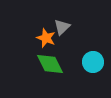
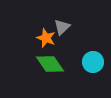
green diamond: rotated 8 degrees counterclockwise
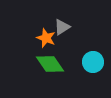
gray triangle: rotated 12 degrees clockwise
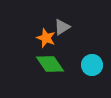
cyan circle: moved 1 px left, 3 px down
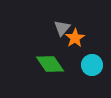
gray triangle: moved 1 px down; rotated 18 degrees counterclockwise
orange star: moved 29 px right; rotated 18 degrees clockwise
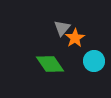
cyan circle: moved 2 px right, 4 px up
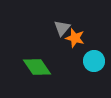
orange star: rotated 24 degrees counterclockwise
green diamond: moved 13 px left, 3 px down
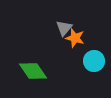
gray triangle: moved 2 px right
green diamond: moved 4 px left, 4 px down
